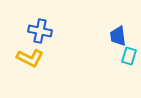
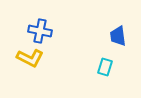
cyan rectangle: moved 24 px left, 11 px down
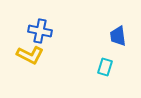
yellow L-shape: moved 3 px up
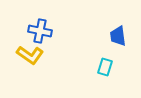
yellow L-shape: rotated 8 degrees clockwise
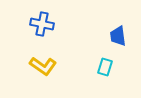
blue cross: moved 2 px right, 7 px up
yellow L-shape: moved 13 px right, 11 px down
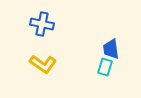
blue trapezoid: moved 7 px left, 13 px down
yellow L-shape: moved 2 px up
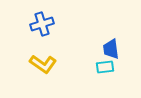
blue cross: rotated 30 degrees counterclockwise
cyan rectangle: rotated 66 degrees clockwise
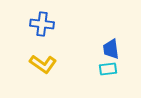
blue cross: rotated 25 degrees clockwise
cyan rectangle: moved 3 px right, 2 px down
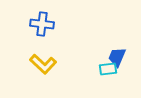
blue trapezoid: moved 6 px right, 8 px down; rotated 30 degrees clockwise
yellow L-shape: rotated 8 degrees clockwise
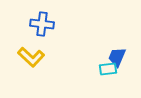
yellow L-shape: moved 12 px left, 7 px up
